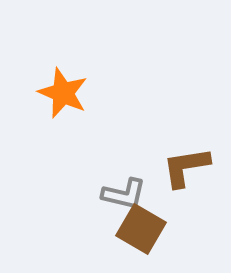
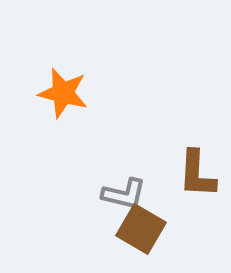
orange star: rotated 9 degrees counterclockwise
brown L-shape: moved 11 px right, 7 px down; rotated 78 degrees counterclockwise
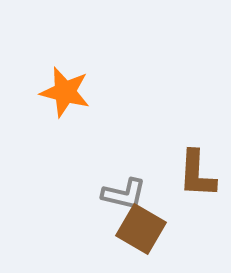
orange star: moved 2 px right, 1 px up
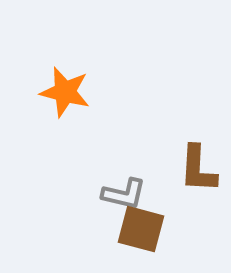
brown L-shape: moved 1 px right, 5 px up
brown square: rotated 15 degrees counterclockwise
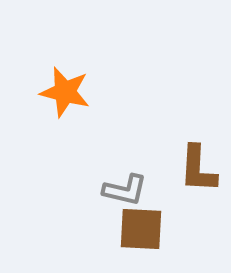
gray L-shape: moved 1 px right, 4 px up
brown square: rotated 12 degrees counterclockwise
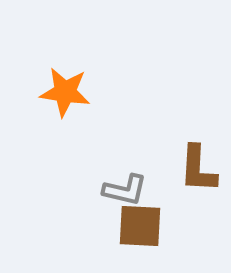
orange star: rotated 6 degrees counterclockwise
brown square: moved 1 px left, 3 px up
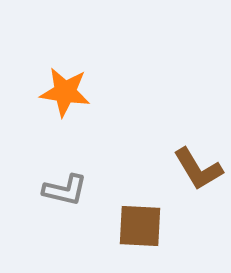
brown L-shape: rotated 34 degrees counterclockwise
gray L-shape: moved 60 px left
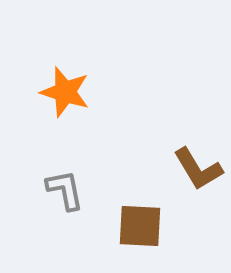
orange star: rotated 9 degrees clockwise
gray L-shape: rotated 114 degrees counterclockwise
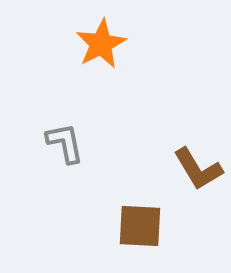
orange star: moved 36 px right, 48 px up; rotated 27 degrees clockwise
gray L-shape: moved 47 px up
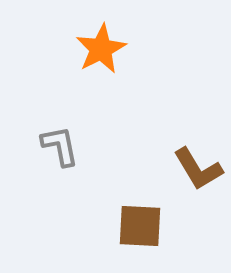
orange star: moved 5 px down
gray L-shape: moved 5 px left, 3 px down
